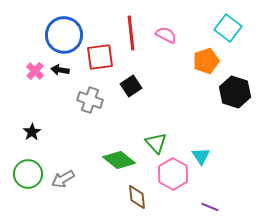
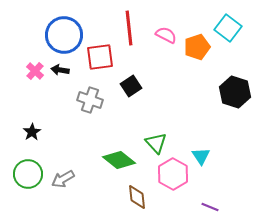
red line: moved 2 px left, 5 px up
orange pentagon: moved 9 px left, 14 px up
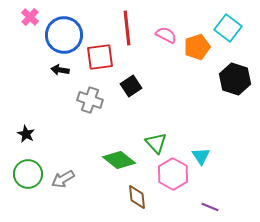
red line: moved 2 px left
pink cross: moved 5 px left, 54 px up
black hexagon: moved 13 px up
black star: moved 6 px left, 2 px down; rotated 12 degrees counterclockwise
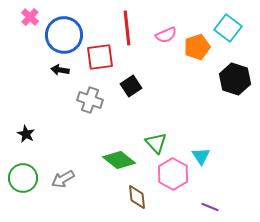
pink semicircle: rotated 130 degrees clockwise
green circle: moved 5 px left, 4 px down
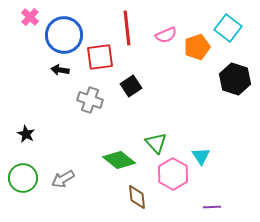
purple line: moved 2 px right; rotated 24 degrees counterclockwise
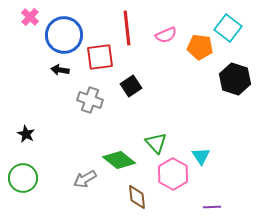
orange pentagon: moved 3 px right; rotated 25 degrees clockwise
gray arrow: moved 22 px right
